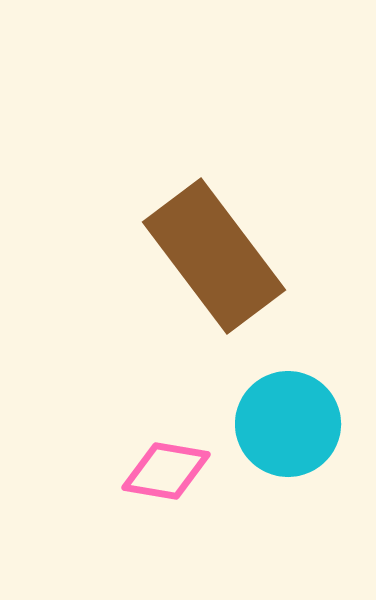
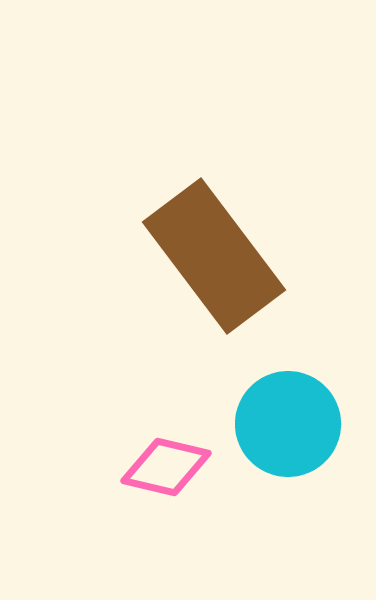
pink diamond: moved 4 px up; rotated 4 degrees clockwise
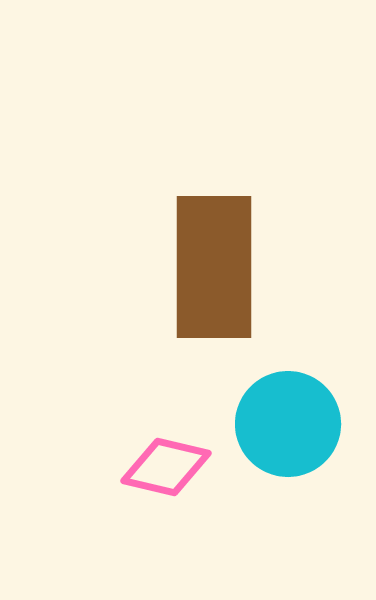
brown rectangle: moved 11 px down; rotated 37 degrees clockwise
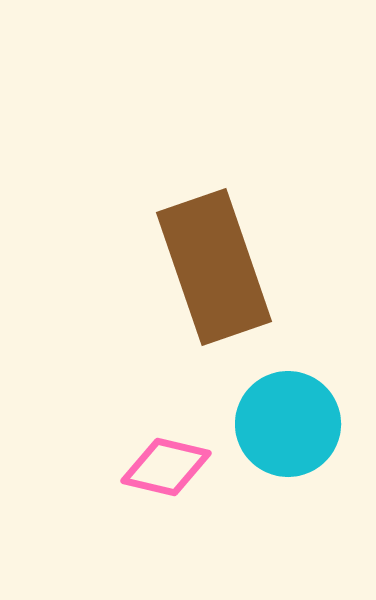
brown rectangle: rotated 19 degrees counterclockwise
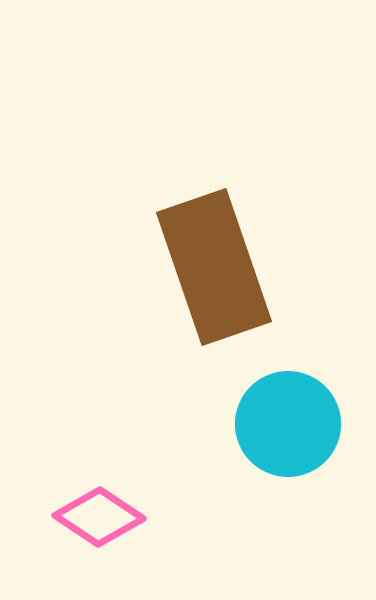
pink diamond: moved 67 px left, 50 px down; rotated 20 degrees clockwise
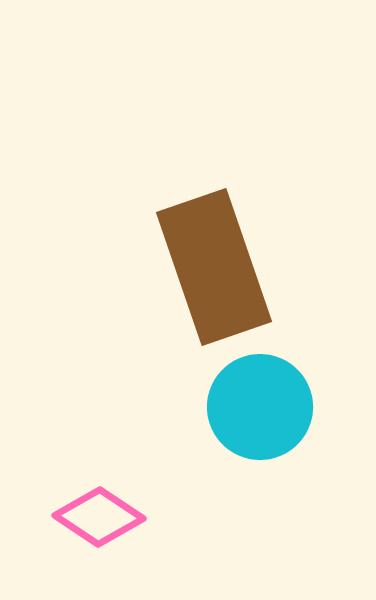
cyan circle: moved 28 px left, 17 px up
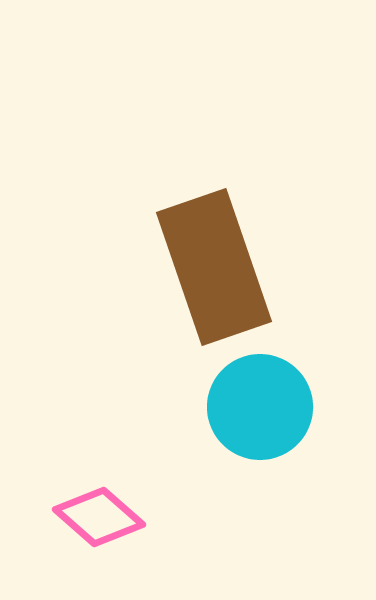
pink diamond: rotated 8 degrees clockwise
